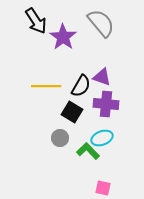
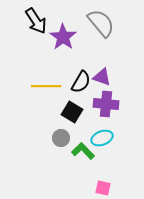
black semicircle: moved 4 px up
gray circle: moved 1 px right
green L-shape: moved 5 px left
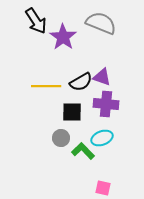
gray semicircle: rotated 28 degrees counterclockwise
black semicircle: rotated 30 degrees clockwise
black square: rotated 30 degrees counterclockwise
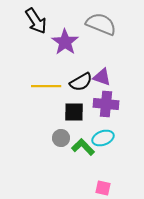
gray semicircle: moved 1 px down
purple star: moved 2 px right, 5 px down
black square: moved 2 px right
cyan ellipse: moved 1 px right
green L-shape: moved 4 px up
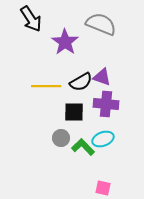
black arrow: moved 5 px left, 2 px up
cyan ellipse: moved 1 px down
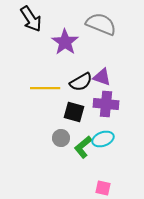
yellow line: moved 1 px left, 2 px down
black square: rotated 15 degrees clockwise
green L-shape: rotated 85 degrees counterclockwise
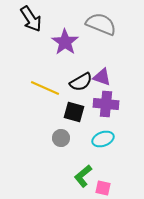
yellow line: rotated 24 degrees clockwise
green L-shape: moved 29 px down
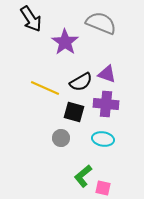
gray semicircle: moved 1 px up
purple triangle: moved 5 px right, 3 px up
cyan ellipse: rotated 30 degrees clockwise
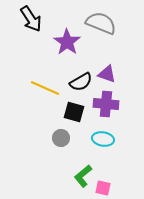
purple star: moved 2 px right
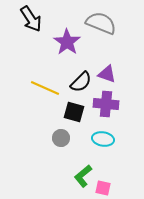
black semicircle: rotated 15 degrees counterclockwise
